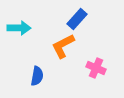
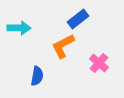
blue rectangle: moved 1 px right; rotated 10 degrees clockwise
pink cross: moved 3 px right, 5 px up; rotated 18 degrees clockwise
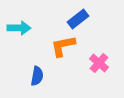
orange L-shape: rotated 16 degrees clockwise
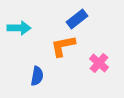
blue rectangle: moved 1 px left
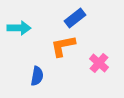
blue rectangle: moved 2 px left, 1 px up
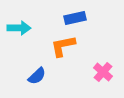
blue rectangle: rotated 25 degrees clockwise
pink cross: moved 4 px right, 9 px down
blue semicircle: rotated 36 degrees clockwise
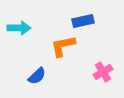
blue rectangle: moved 8 px right, 3 px down
pink cross: rotated 18 degrees clockwise
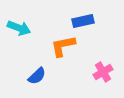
cyan arrow: rotated 20 degrees clockwise
